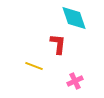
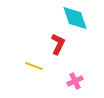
cyan diamond: moved 1 px right
red L-shape: rotated 20 degrees clockwise
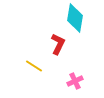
cyan diamond: rotated 28 degrees clockwise
yellow line: rotated 12 degrees clockwise
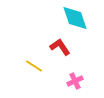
cyan diamond: rotated 28 degrees counterclockwise
red L-shape: moved 2 px right, 3 px down; rotated 60 degrees counterclockwise
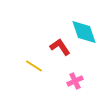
cyan diamond: moved 9 px right, 14 px down
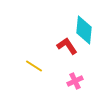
cyan diamond: moved 2 px up; rotated 24 degrees clockwise
red L-shape: moved 7 px right, 1 px up
